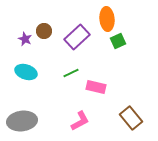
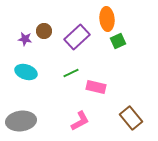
purple star: rotated 16 degrees counterclockwise
gray ellipse: moved 1 px left
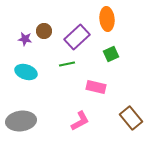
green square: moved 7 px left, 13 px down
green line: moved 4 px left, 9 px up; rotated 14 degrees clockwise
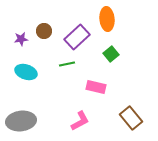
purple star: moved 4 px left; rotated 16 degrees counterclockwise
green square: rotated 14 degrees counterclockwise
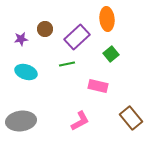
brown circle: moved 1 px right, 2 px up
pink rectangle: moved 2 px right, 1 px up
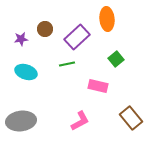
green square: moved 5 px right, 5 px down
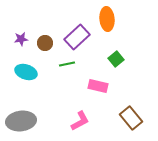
brown circle: moved 14 px down
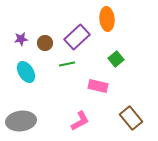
cyan ellipse: rotated 40 degrees clockwise
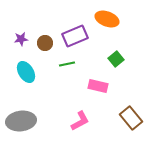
orange ellipse: rotated 65 degrees counterclockwise
purple rectangle: moved 2 px left, 1 px up; rotated 20 degrees clockwise
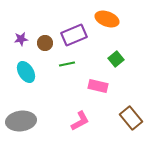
purple rectangle: moved 1 px left, 1 px up
